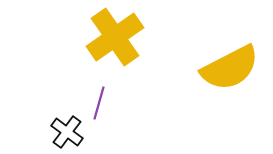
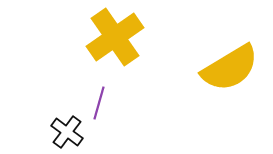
yellow semicircle: rotated 4 degrees counterclockwise
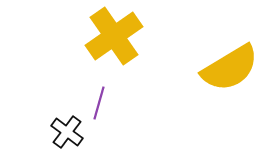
yellow cross: moved 1 px left, 1 px up
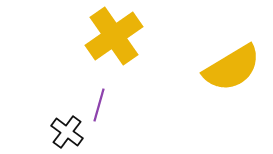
yellow semicircle: moved 2 px right
purple line: moved 2 px down
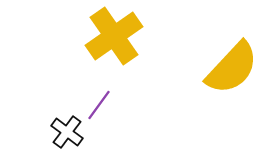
yellow semicircle: rotated 16 degrees counterclockwise
purple line: rotated 20 degrees clockwise
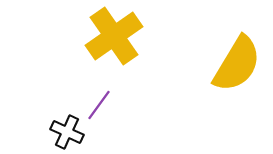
yellow semicircle: moved 5 px right, 4 px up; rotated 12 degrees counterclockwise
black cross: rotated 12 degrees counterclockwise
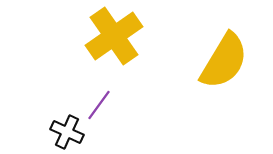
yellow semicircle: moved 13 px left, 3 px up
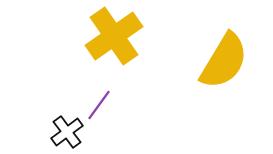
black cross: rotated 28 degrees clockwise
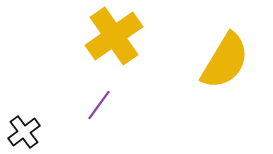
yellow semicircle: moved 1 px right
black cross: moved 43 px left
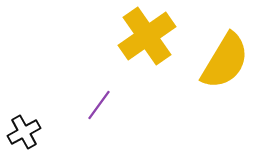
yellow cross: moved 33 px right
black cross: rotated 8 degrees clockwise
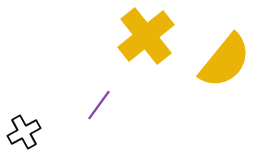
yellow cross: moved 1 px left; rotated 4 degrees counterclockwise
yellow semicircle: rotated 8 degrees clockwise
